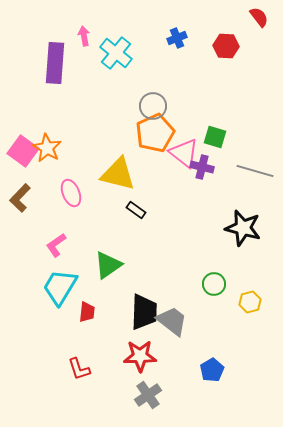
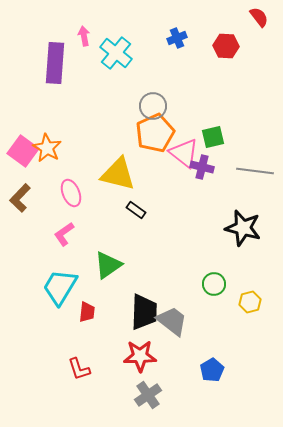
green square: moved 2 px left; rotated 30 degrees counterclockwise
gray line: rotated 9 degrees counterclockwise
pink L-shape: moved 8 px right, 11 px up
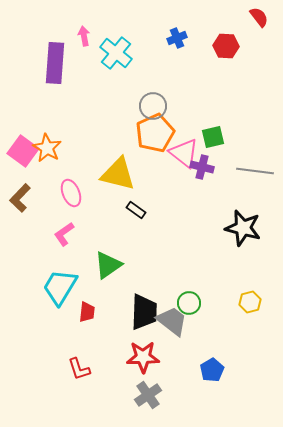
green circle: moved 25 px left, 19 px down
red star: moved 3 px right, 1 px down
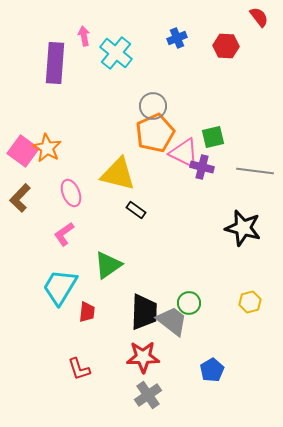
pink triangle: rotated 12 degrees counterclockwise
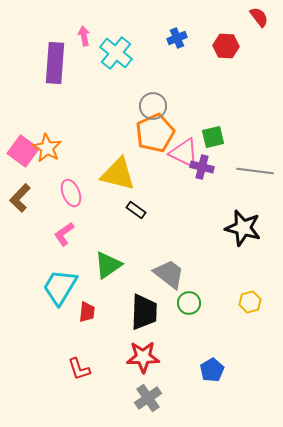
gray trapezoid: moved 3 px left, 47 px up
gray cross: moved 3 px down
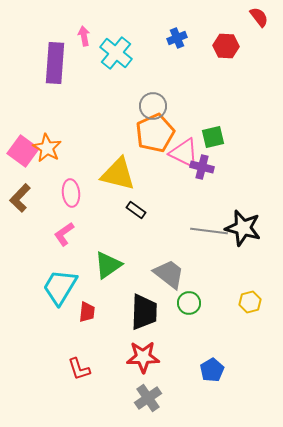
gray line: moved 46 px left, 60 px down
pink ellipse: rotated 16 degrees clockwise
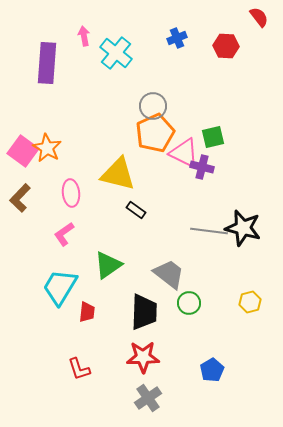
purple rectangle: moved 8 px left
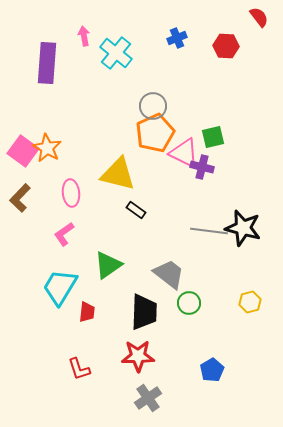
red star: moved 5 px left, 1 px up
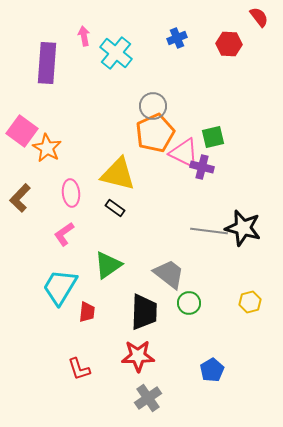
red hexagon: moved 3 px right, 2 px up
pink square: moved 1 px left, 20 px up
black rectangle: moved 21 px left, 2 px up
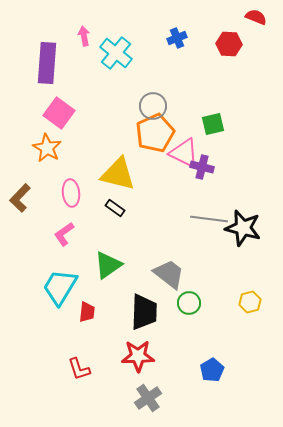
red semicircle: moved 3 px left; rotated 30 degrees counterclockwise
pink square: moved 37 px right, 18 px up
green square: moved 13 px up
gray line: moved 12 px up
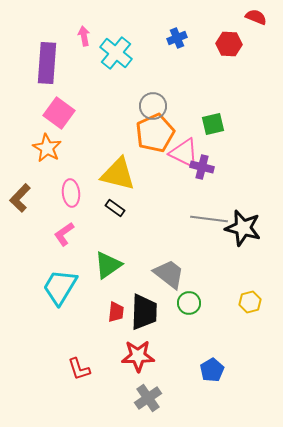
red trapezoid: moved 29 px right
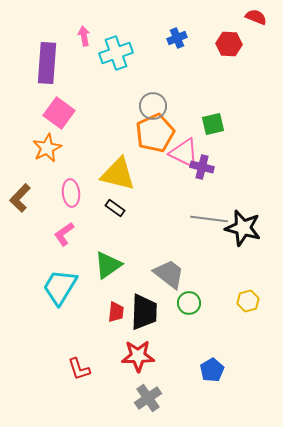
cyan cross: rotated 32 degrees clockwise
orange star: rotated 16 degrees clockwise
yellow hexagon: moved 2 px left, 1 px up
